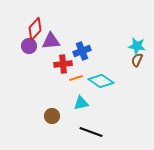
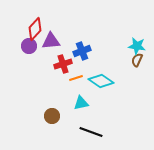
red cross: rotated 12 degrees counterclockwise
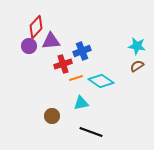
red diamond: moved 1 px right, 2 px up
brown semicircle: moved 6 px down; rotated 32 degrees clockwise
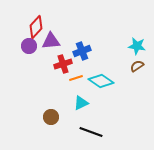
cyan triangle: rotated 14 degrees counterclockwise
brown circle: moved 1 px left, 1 px down
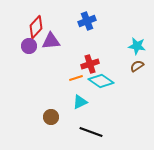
blue cross: moved 5 px right, 30 px up
red cross: moved 27 px right
cyan triangle: moved 1 px left, 1 px up
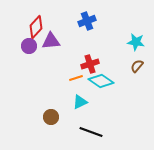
cyan star: moved 1 px left, 4 px up
brown semicircle: rotated 16 degrees counterclockwise
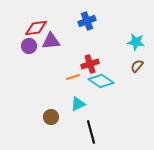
red diamond: moved 1 px down; rotated 40 degrees clockwise
orange line: moved 3 px left, 1 px up
cyan triangle: moved 2 px left, 2 px down
black line: rotated 55 degrees clockwise
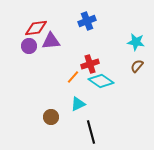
orange line: rotated 32 degrees counterclockwise
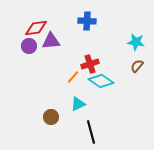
blue cross: rotated 24 degrees clockwise
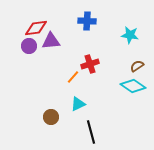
cyan star: moved 6 px left, 7 px up
brown semicircle: rotated 16 degrees clockwise
cyan diamond: moved 32 px right, 5 px down
